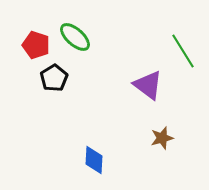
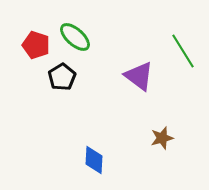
black pentagon: moved 8 px right, 1 px up
purple triangle: moved 9 px left, 9 px up
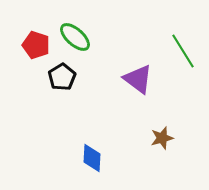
purple triangle: moved 1 px left, 3 px down
blue diamond: moved 2 px left, 2 px up
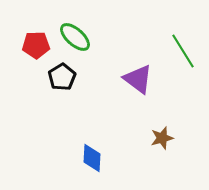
red pentagon: rotated 20 degrees counterclockwise
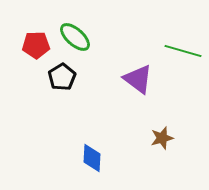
green line: rotated 42 degrees counterclockwise
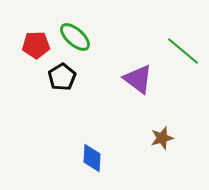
green line: rotated 24 degrees clockwise
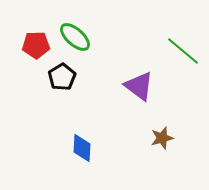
purple triangle: moved 1 px right, 7 px down
blue diamond: moved 10 px left, 10 px up
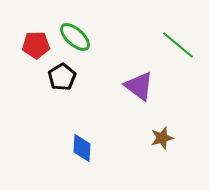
green line: moved 5 px left, 6 px up
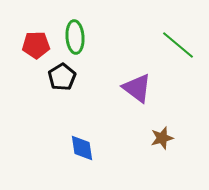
green ellipse: rotated 44 degrees clockwise
purple triangle: moved 2 px left, 2 px down
blue diamond: rotated 12 degrees counterclockwise
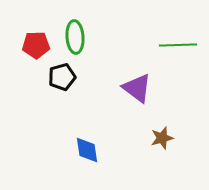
green line: rotated 42 degrees counterclockwise
black pentagon: rotated 16 degrees clockwise
blue diamond: moved 5 px right, 2 px down
